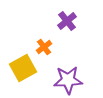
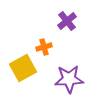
orange cross: rotated 21 degrees clockwise
purple star: moved 1 px right, 1 px up
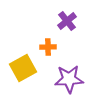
orange cross: moved 4 px right; rotated 14 degrees clockwise
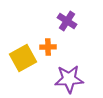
purple cross: rotated 18 degrees counterclockwise
yellow square: moved 10 px up
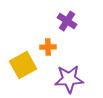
yellow square: moved 7 px down
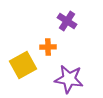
purple star: rotated 12 degrees clockwise
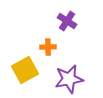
yellow square: moved 2 px right, 5 px down
purple star: rotated 20 degrees counterclockwise
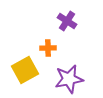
orange cross: moved 1 px down
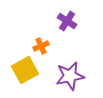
orange cross: moved 7 px left, 2 px up; rotated 21 degrees counterclockwise
purple star: moved 1 px right, 3 px up
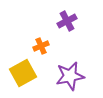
purple cross: rotated 30 degrees clockwise
yellow square: moved 2 px left, 3 px down
